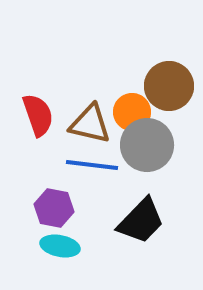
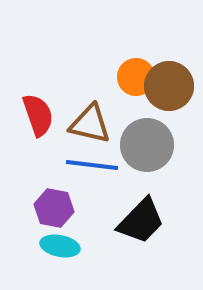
orange circle: moved 4 px right, 35 px up
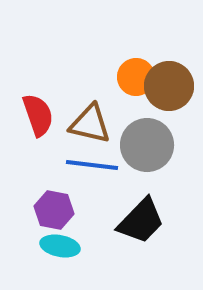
purple hexagon: moved 2 px down
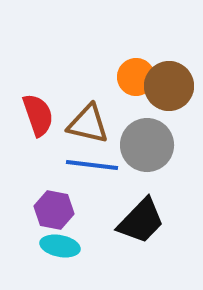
brown triangle: moved 2 px left
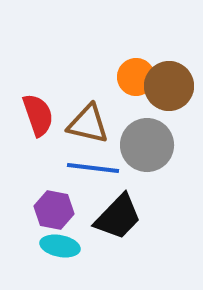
blue line: moved 1 px right, 3 px down
black trapezoid: moved 23 px left, 4 px up
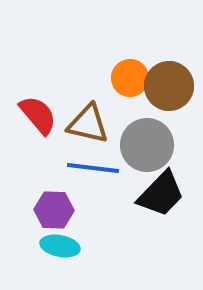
orange circle: moved 6 px left, 1 px down
red semicircle: rotated 21 degrees counterclockwise
purple hexagon: rotated 9 degrees counterclockwise
black trapezoid: moved 43 px right, 23 px up
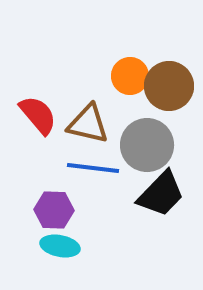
orange circle: moved 2 px up
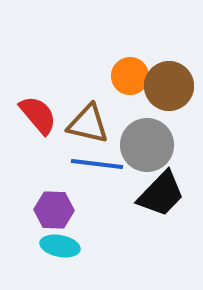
blue line: moved 4 px right, 4 px up
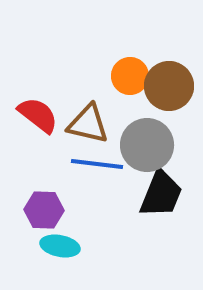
red semicircle: rotated 12 degrees counterclockwise
black trapezoid: rotated 22 degrees counterclockwise
purple hexagon: moved 10 px left
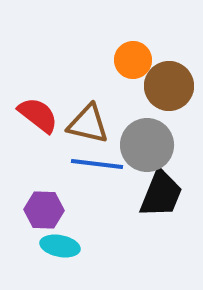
orange circle: moved 3 px right, 16 px up
